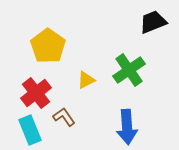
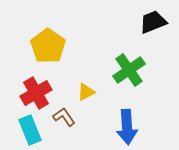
yellow triangle: moved 12 px down
red cross: rotated 8 degrees clockwise
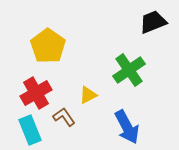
yellow triangle: moved 2 px right, 3 px down
blue arrow: rotated 24 degrees counterclockwise
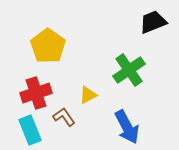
red cross: rotated 12 degrees clockwise
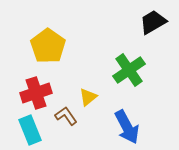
black trapezoid: rotated 8 degrees counterclockwise
yellow triangle: moved 2 px down; rotated 12 degrees counterclockwise
brown L-shape: moved 2 px right, 1 px up
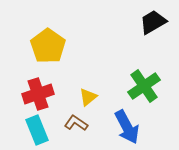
green cross: moved 15 px right, 16 px down
red cross: moved 2 px right, 1 px down
brown L-shape: moved 10 px right, 7 px down; rotated 20 degrees counterclockwise
cyan rectangle: moved 7 px right
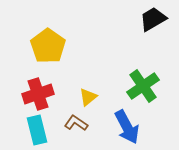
black trapezoid: moved 3 px up
green cross: moved 1 px left
cyan rectangle: rotated 8 degrees clockwise
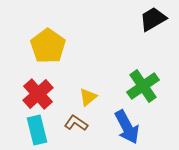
red cross: rotated 24 degrees counterclockwise
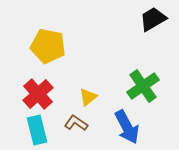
yellow pentagon: rotated 24 degrees counterclockwise
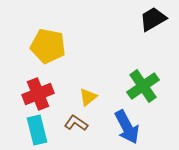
red cross: rotated 20 degrees clockwise
